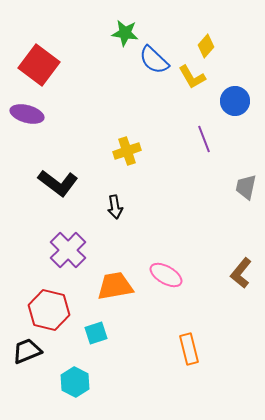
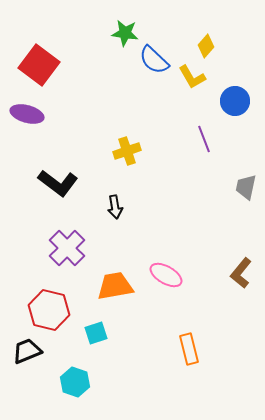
purple cross: moved 1 px left, 2 px up
cyan hexagon: rotated 8 degrees counterclockwise
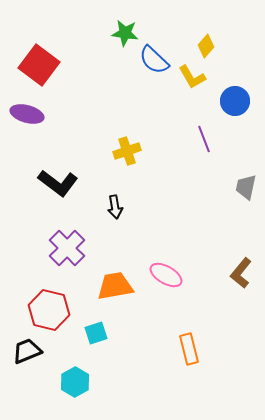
cyan hexagon: rotated 12 degrees clockwise
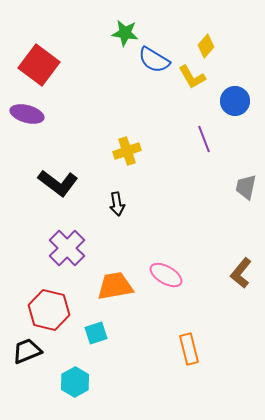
blue semicircle: rotated 12 degrees counterclockwise
black arrow: moved 2 px right, 3 px up
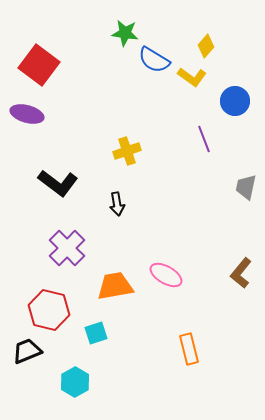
yellow L-shape: rotated 24 degrees counterclockwise
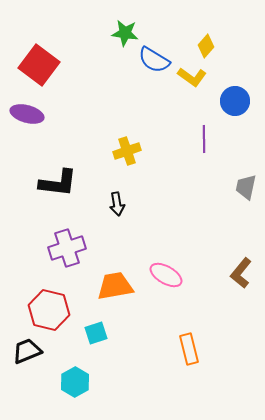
purple line: rotated 20 degrees clockwise
black L-shape: rotated 30 degrees counterclockwise
purple cross: rotated 27 degrees clockwise
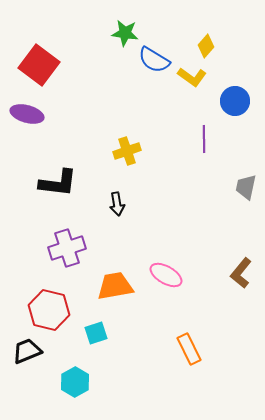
orange rectangle: rotated 12 degrees counterclockwise
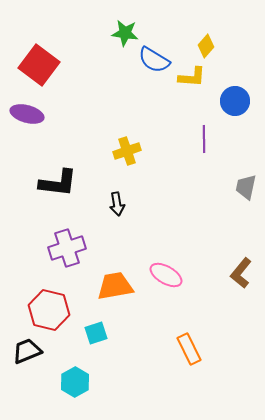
yellow L-shape: rotated 32 degrees counterclockwise
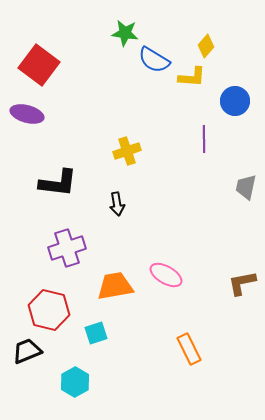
brown L-shape: moved 1 px right, 10 px down; rotated 40 degrees clockwise
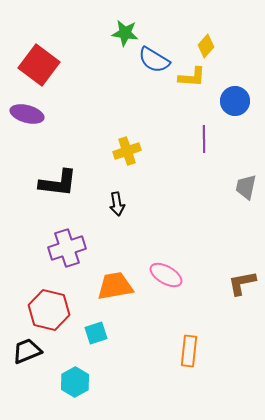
orange rectangle: moved 2 px down; rotated 32 degrees clockwise
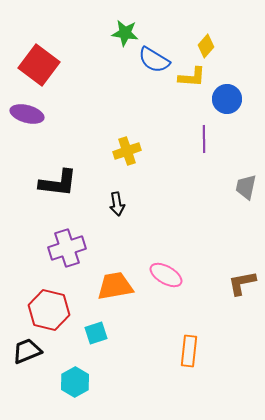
blue circle: moved 8 px left, 2 px up
